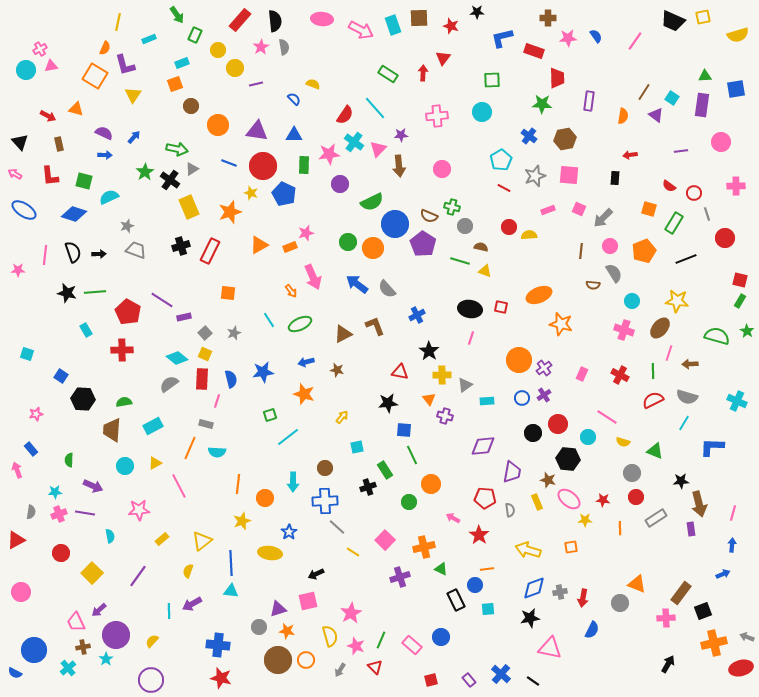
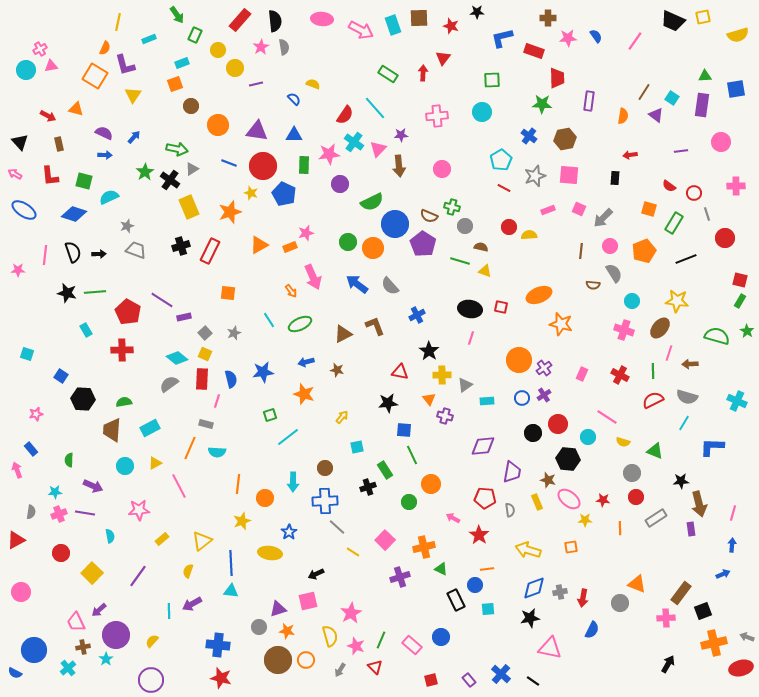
gray semicircle at (387, 289): moved 3 px right, 3 px up
cyan rectangle at (153, 426): moved 3 px left, 2 px down
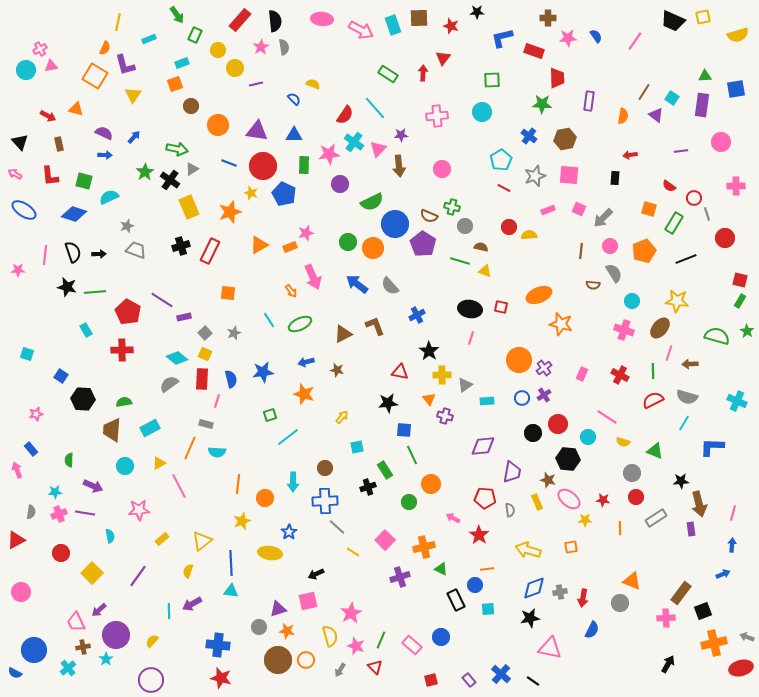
red circle at (694, 193): moved 5 px down
black star at (67, 293): moved 6 px up
yellow triangle at (155, 463): moved 4 px right
orange triangle at (637, 584): moved 5 px left, 3 px up
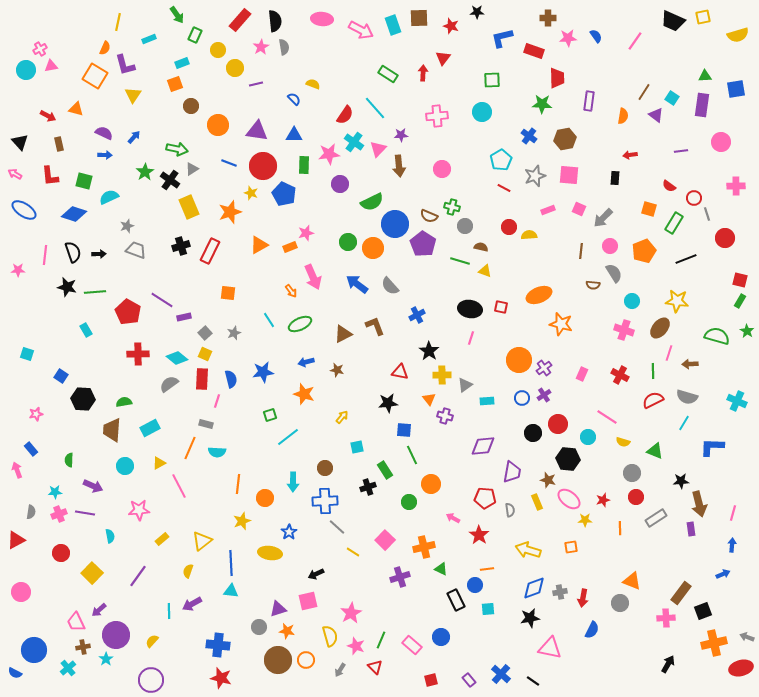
red cross at (122, 350): moved 16 px right, 4 px down
red star at (603, 500): rotated 24 degrees counterclockwise
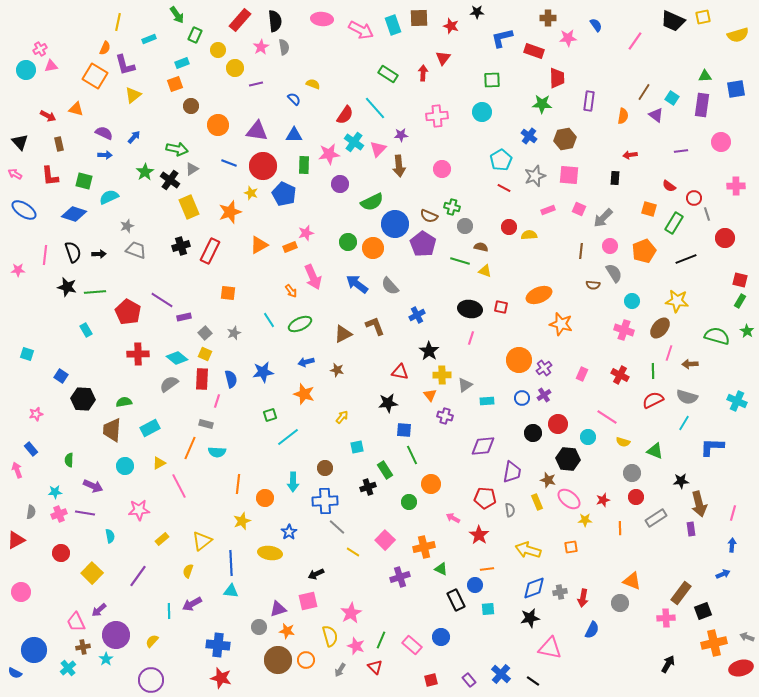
blue semicircle at (596, 36): moved 11 px up
yellow triangle at (133, 95): rotated 18 degrees clockwise
orange triangle at (429, 399): moved 1 px right, 4 px up
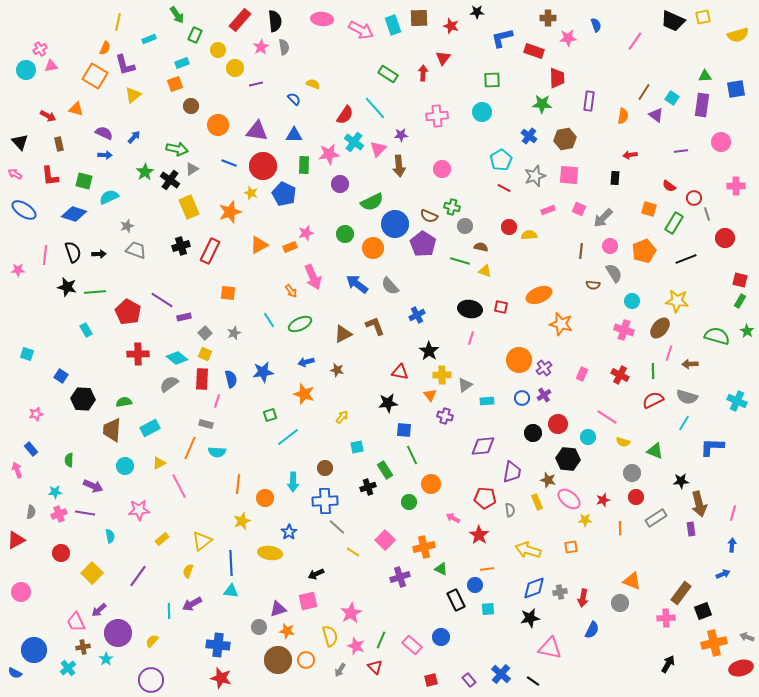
blue semicircle at (596, 25): rotated 16 degrees clockwise
green circle at (348, 242): moved 3 px left, 8 px up
purple circle at (116, 635): moved 2 px right, 2 px up
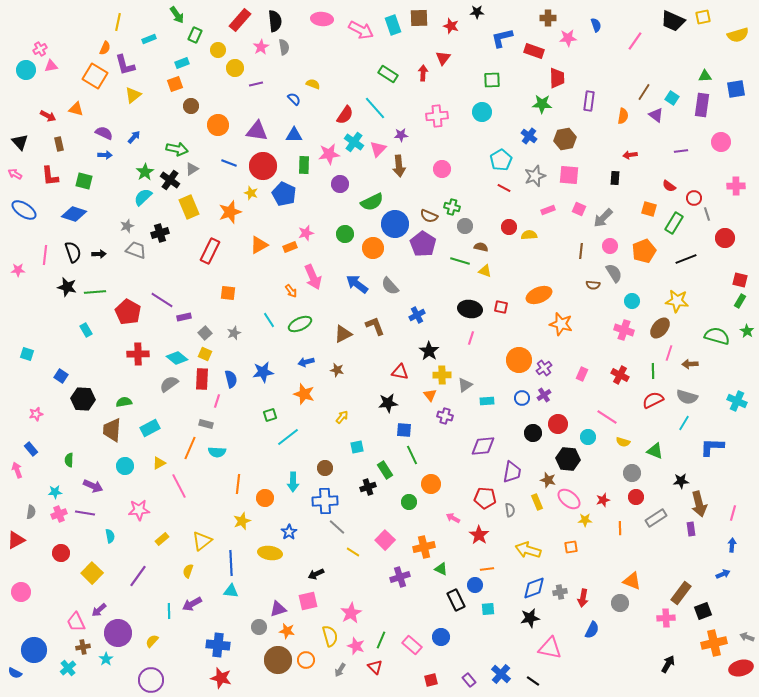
cyan semicircle at (109, 197): moved 34 px right; rotated 18 degrees counterclockwise
black cross at (181, 246): moved 21 px left, 13 px up
